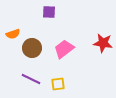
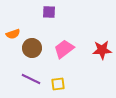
red star: moved 1 px left, 7 px down; rotated 12 degrees counterclockwise
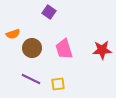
purple square: rotated 32 degrees clockwise
pink trapezoid: rotated 70 degrees counterclockwise
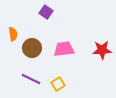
purple square: moved 3 px left
orange semicircle: rotated 80 degrees counterclockwise
pink trapezoid: rotated 100 degrees clockwise
yellow square: rotated 24 degrees counterclockwise
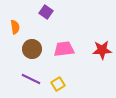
orange semicircle: moved 2 px right, 7 px up
brown circle: moved 1 px down
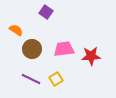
orange semicircle: moved 1 px right, 3 px down; rotated 48 degrees counterclockwise
red star: moved 11 px left, 6 px down
yellow square: moved 2 px left, 5 px up
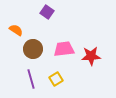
purple square: moved 1 px right
brown circle: moved 1 px right
purple line: rotated 48 degrees clockwise
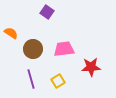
orange semicircle: moved 5 px left, 3 px down
red star: moved 11 px down
yellow square: moved 2 px right, 2 px down
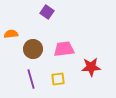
orange semicircle: moved 1 px down; rotated 40 degrees counterclockwise
yellow square: moved 2 px up; rotated 24 degrees clockwise
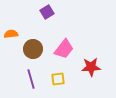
purple square: rotated 24 degrees clockwise
pink trapezoid: rotated 135 degrees clockwise
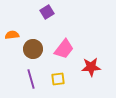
orange semicircle: moved 1 px right, 1 px down
